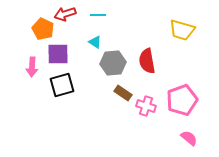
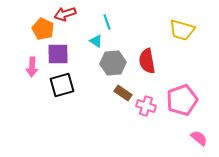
cyan line: moved 9 px right, 7 px down; rotated 70 degrees clockwise
cyan triangle: moved 1 px right, 1 px up
pink semicircle: moved 10 px right
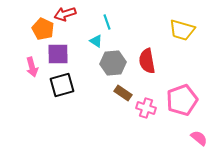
pink arrow: rotated 18 degrees counterclockwise
pink cross: moved 2 px down
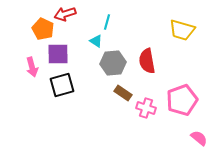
cyan line: rotated 35 degrees clockwise
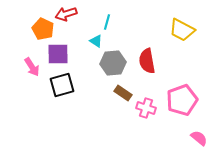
red arrow: moved 1 px right
yellow trapezoid: rotated 12 degrees clockwise
pink arrow: rotated 18 degrees counterclockwise
